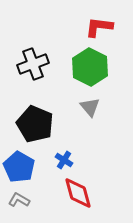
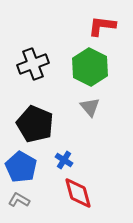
red L-shape: moved 3 px right, 1 px up
blue pentagon: moved 2 px right
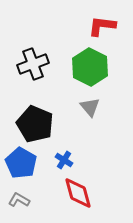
blue pentagon: moved 4 px up
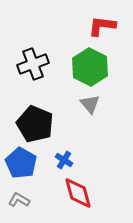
gray triangle: moved 3 px up
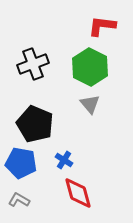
blue pentagon: rotated 20 degrees counterclockwise
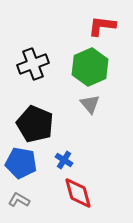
green hexagon: rotated 9 degrees clockwise
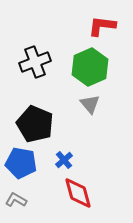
black cross: moved 2 px right, 2 px up
blue cross: rotated 18 degrees clockwise
gray L-shape: moved 3 px left
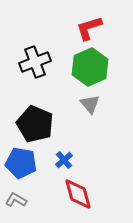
red L-shape: moved 13 px left, 2 px down; rotated 24 degrees counterclockwise
red diamond: moved 1 px down
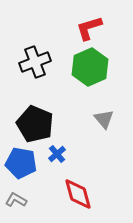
gray triangle: moved 14 px right, 15 px down
blue cross: moved 7 px left, 6 px up
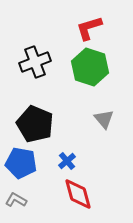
green hexagon: rotated 18 degrees counterclockwise
blue cross: moved 10 px right, 7 px down
